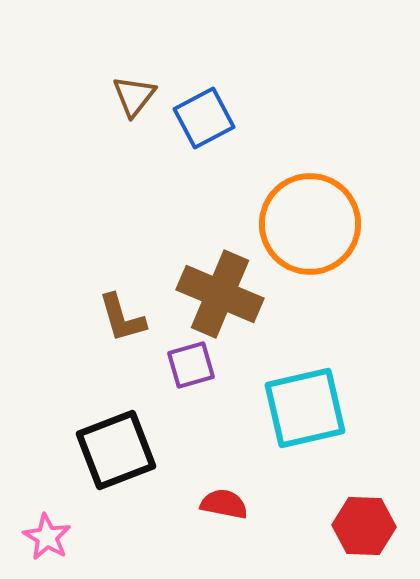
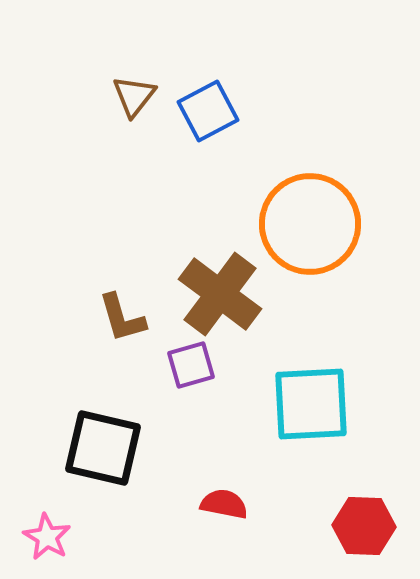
blue square: moved 4 px right, 7 px up
brown cross: rotated 14 degrees clockwise
cyan square: moved 6 px right, 4 px up; rotated 10 degrees clockwise
black square: moved 13 px left, 2 px up; rotated 34 degrees clockwise
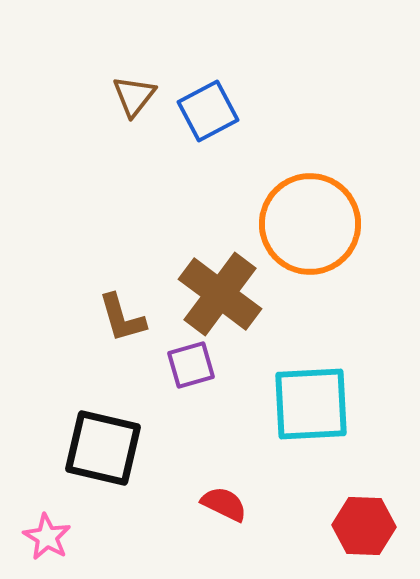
red semicircle: rotated 15 degrees clockwise
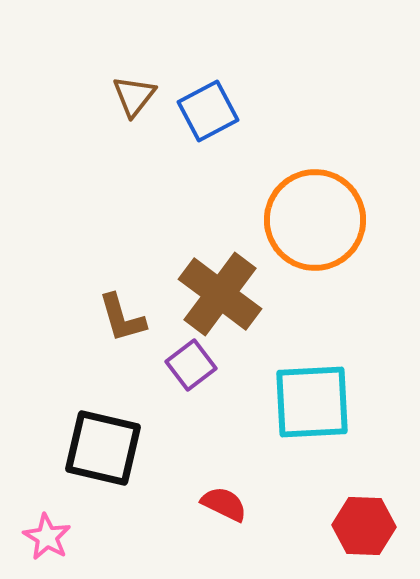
orange circle: moved 5 px right, 4 px up
purple square: rotated 21 degrees counterclockwise
cyan square: moved 1 px right, 2 px up
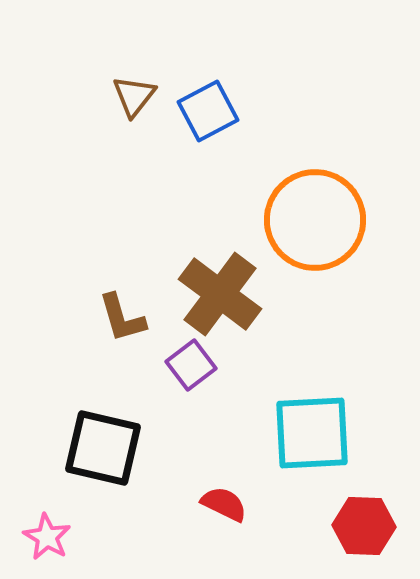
cyan square: moved 31 px down
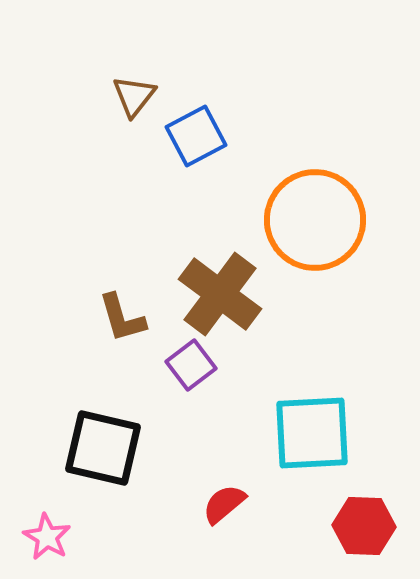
blue square: moved 12 px left, 25 px down
red semicircle: rotated 66 degrees counterclockwise
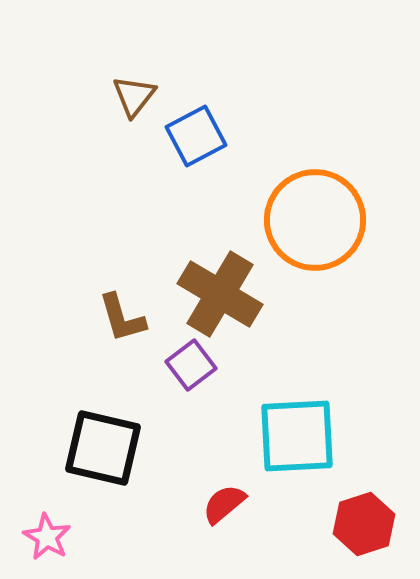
brown cross: rotated 6 degrees counterclockwise
cyan square: moved 15 px left, 3 px down
red hexagon: moved 2 px up; rotated 20 degrees counterclockwise
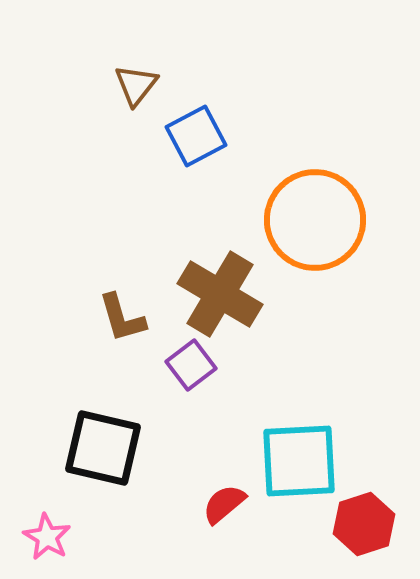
brown triangle: moved 2 px right, 11 px up
cyan square: moved 2 px right, 25 px down
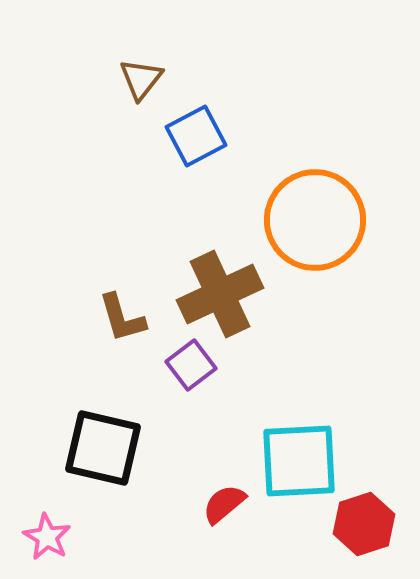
brown triangle: moved 5 px right, 6 px up
brown cross: rotated 34 degrees clockwise
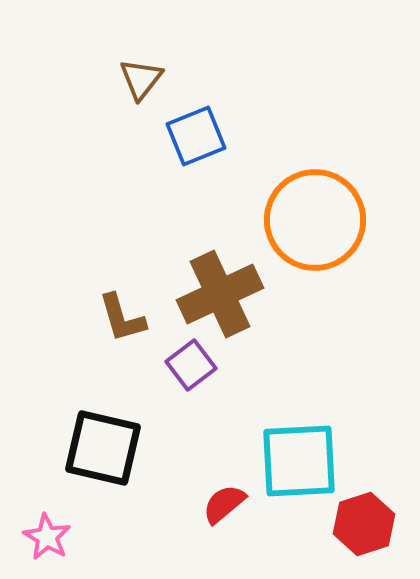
blue square: rotated 6 degrees clockwise
